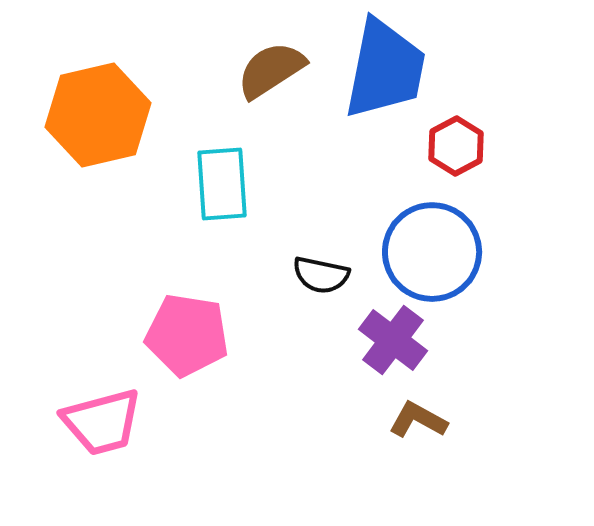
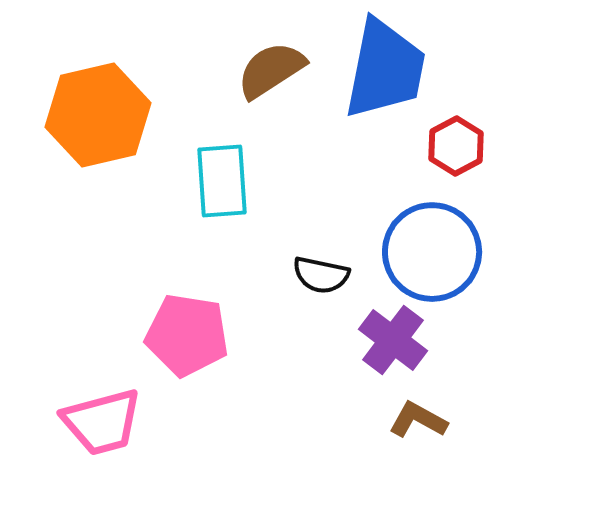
cyan rectangle: moved 3 px up
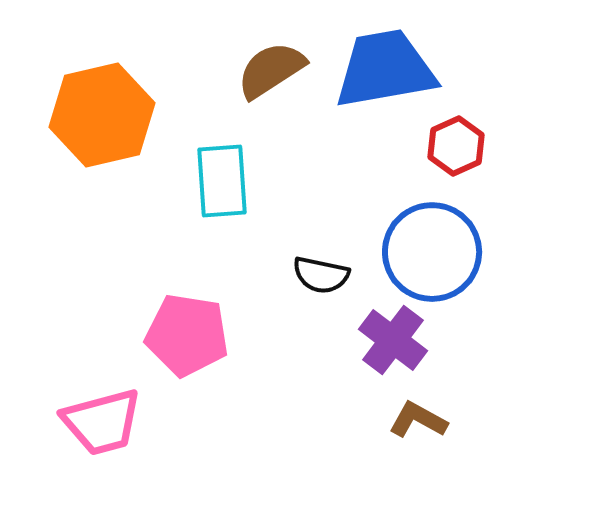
blue trapezoid: rotated 111 degrees counterclockwise
orange hexagon: moved 4 px right
red hexagon: rotated 4 degrees clockwise
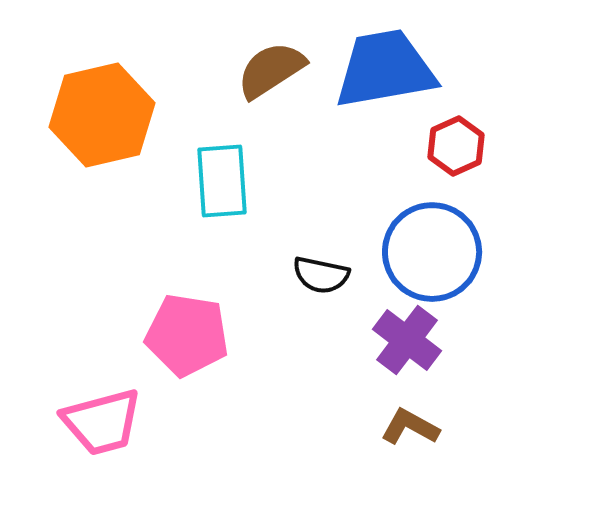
purple cross: moved 14 px right
brown L-shape: moved 8 px left, 7 px down
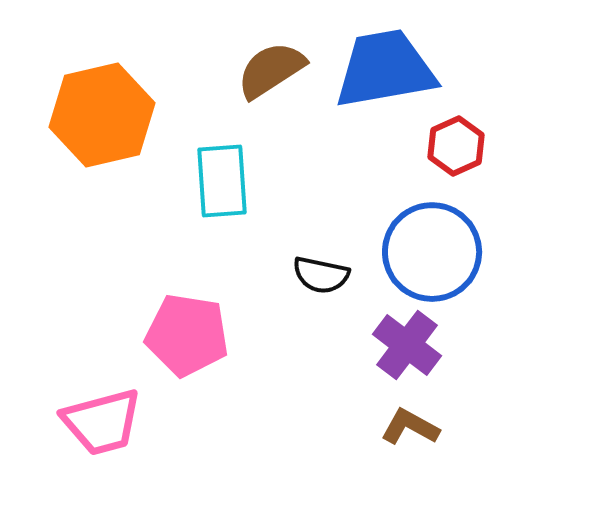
purple cross: moved 5 px down
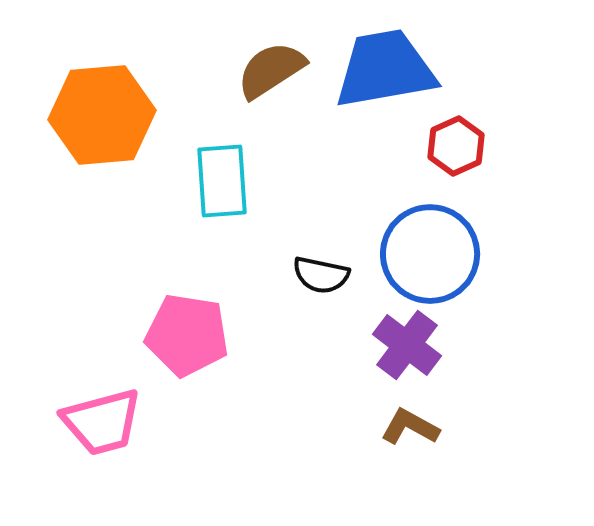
orange hexagon: rotated 8 degrees clockwise
blue circle: moved 2 px left, 2 px down
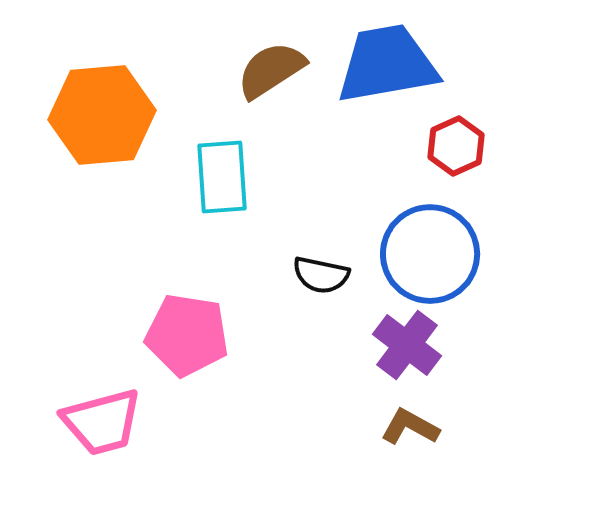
blue trapezoid: moved 2 px right, 5 px up
cyan rectangle: moved 4 px up
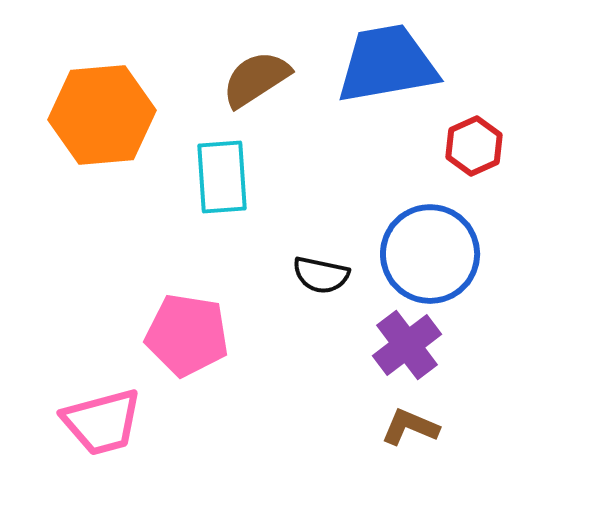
brown semicircle: moved 15 px left, 9 px down
red hexagon: moved 18 px right
purple cross: rotated 16 degrees clockwise
brown L-shape: rotated 6 degrees counterclockwise
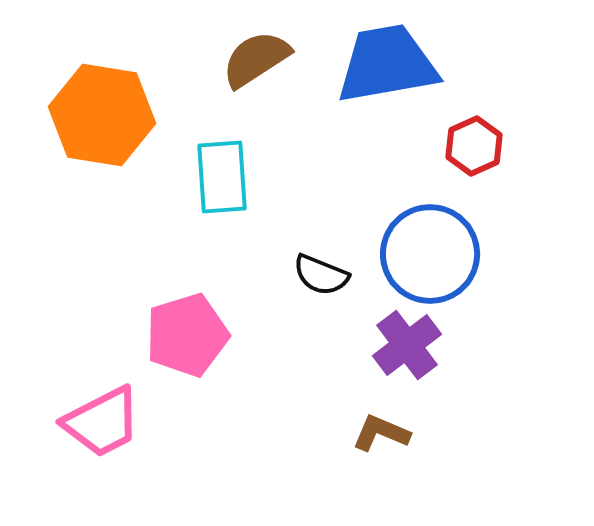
brown semicircle: moved 20 px up
orange hexagon: rotated 14 degrees clockwise
black semicircle: rotated 10 degrees clockwise
pink pentagon: rotated 26 degrees counterclockwise
pink trapezoid: rotated 12 degrees counterclockwise
brown L-shape: moved 29 px left, 6 px down
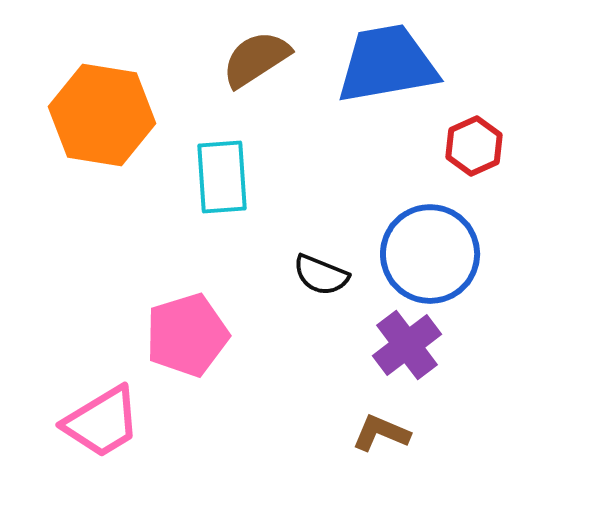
pink trapezoid: rotated 4 degrees counterclockwise
